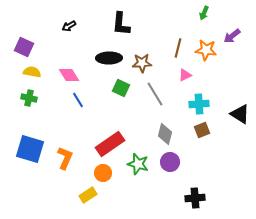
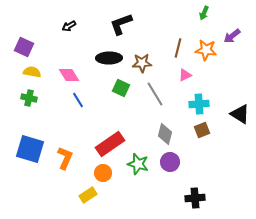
black L-shape: rotated 65 degrees clockwise
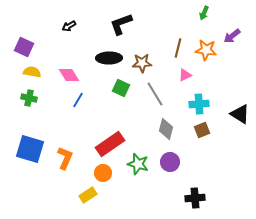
blue line: rotated 63 degrees clockwise
gray diamond: moved 1 px right, 5 px up
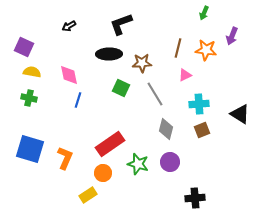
purple arrow: rotated 30 degrees counterclockwise
black ellipse: moved 4 px up
pink diamond: rotated 20 degrees clockwise
blue line: rotated 14 degrees counterclockwise
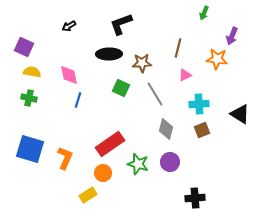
orange star: moved 11 px right, 9 px down
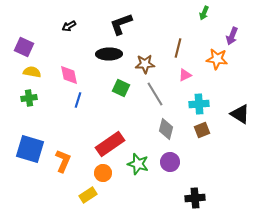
brown star: moved 3 px right, 1 px down
green cross: rotated 21 degrees counterclockwise
orange L-shape: moved 2 px left, 3 px down
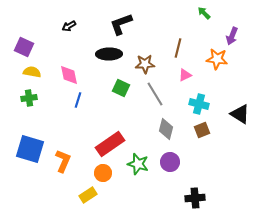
green arrow: rotated 112 degrees clockwise
cyan cross: rotated 18 degrees clockwise
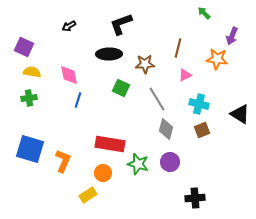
gray line: moved 2 px right, 5 px down
red rectangle: rotated 44 degrees clockwise
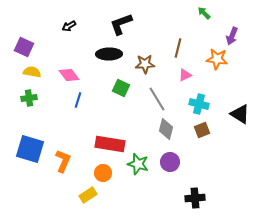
pink diamond: rotated 25 degrees counterclockwise
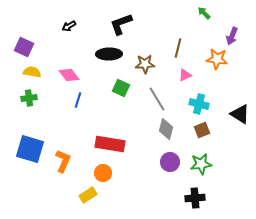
green star: moved 63 px right; rotated 25 degrees counterclockwise
